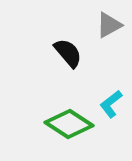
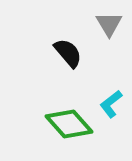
gray triangle: moved 1 px up; rotated 32 degrees counterclockwise
green diamond: rotated 15 degrees clockwise
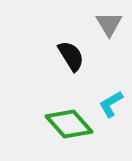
black semicircle: moved 3 px right, 3 px down; rotated 8 degrees clockwise
cyan L-shape: rotated 8 degrees clockwise
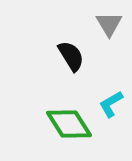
green diamond: rotated 9 degrees clockwise
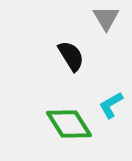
gray triangle: moved 3 px left, 6 px up
cyan L-shape: moved 1 px down
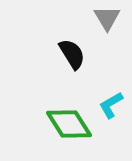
gray triangle: moved 1 px right
black semicircle: moved 1 px right, 2 px up
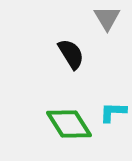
black semicircle: moved 1 px left
cyan L-shape: moved 2 px right, 7 px down; rotated 32 degrees clockwise
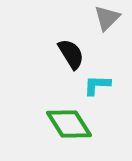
gray triangle: rotated 16 degrees clockwise
cyan L-shape: moved 16 px left, 27 px up
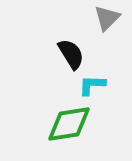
cyan L-shape: moved 5 px left
green diamond: rotated 66 degrees counterclockwise
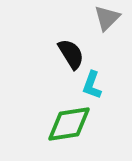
cyan L-shape: rotated 72 degrees counterclockwise
